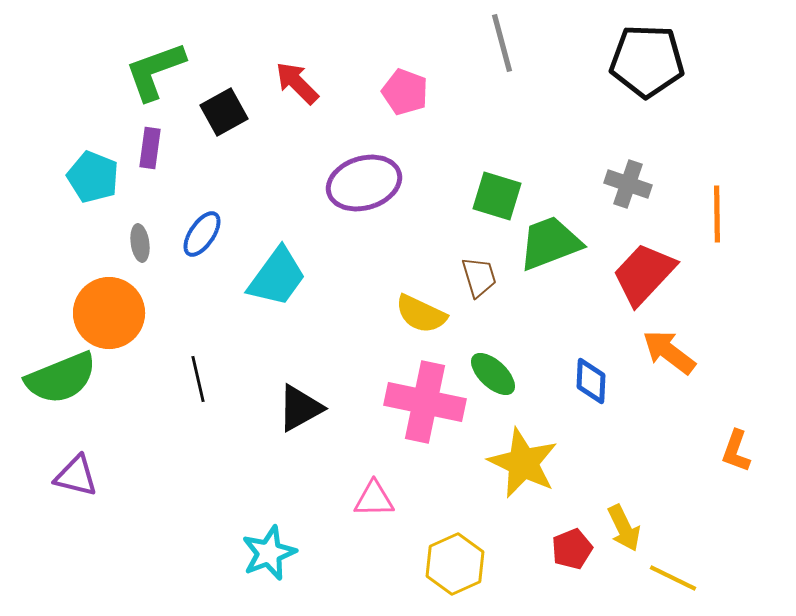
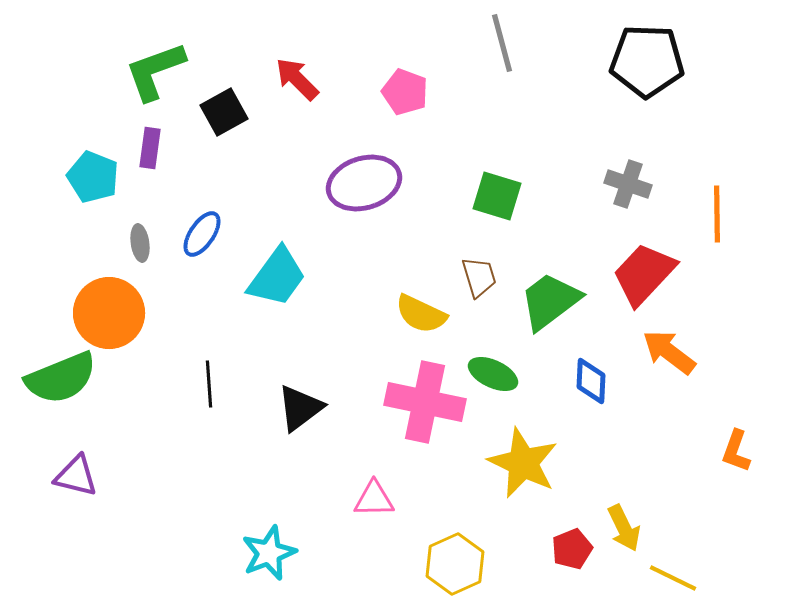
red arrow: moved 4 px up
green trapezoid: moved 58 px down; rotated 16 degrees counterclockwise
green ellipse: rotated 18 degrees counterclockwise
black line: moved 11 px right, 5 px down; rotated 9 degrees clockwise
black triangle: rotated 8 degrees counterclockwise
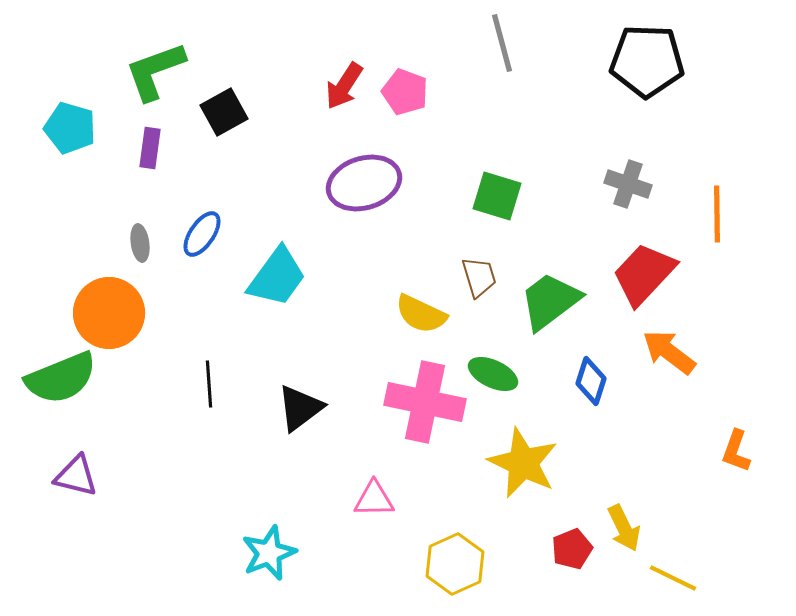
red arrow: moved 47 px right, 7 px down; rotated 102 degrees counterclockwise
cyan pentagon: moved 23 px left, 49 px up; rotated 6 degrees counterclockwise
blue diamond: rotated 15 degrees clockwise
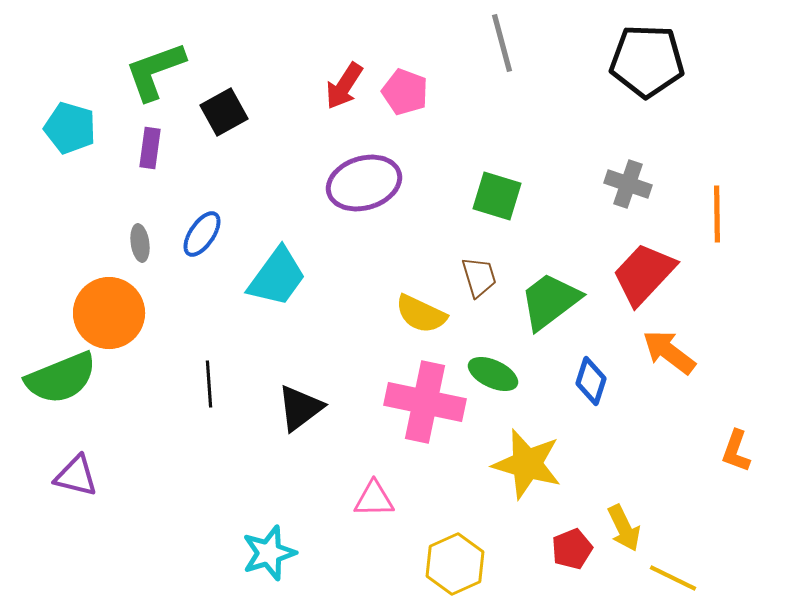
yellow star: moved 4 px right, 1 px down; rotated 10 degrees counterclockwise
cyan star: rotated 4 degrees clockwise
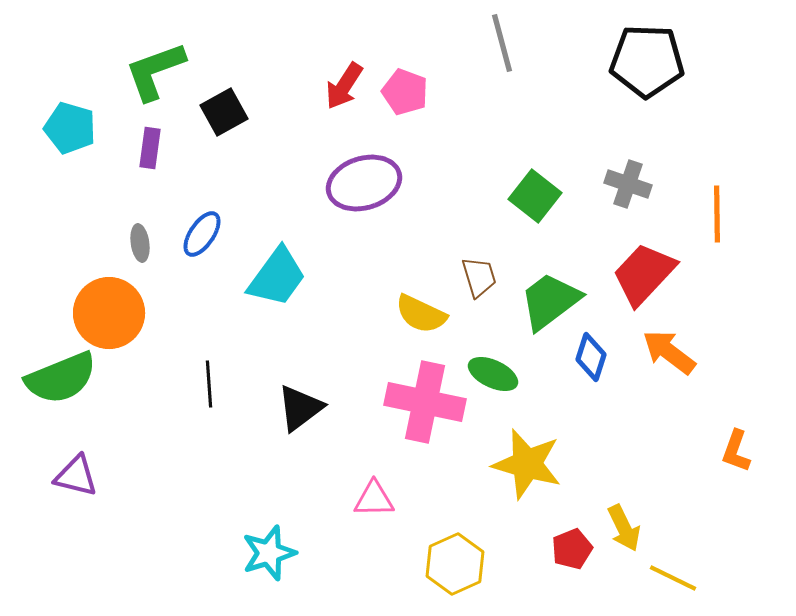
green square: moved 38 px right; rotated 21 degrees clockwise
blue diamond: moved 24 px up
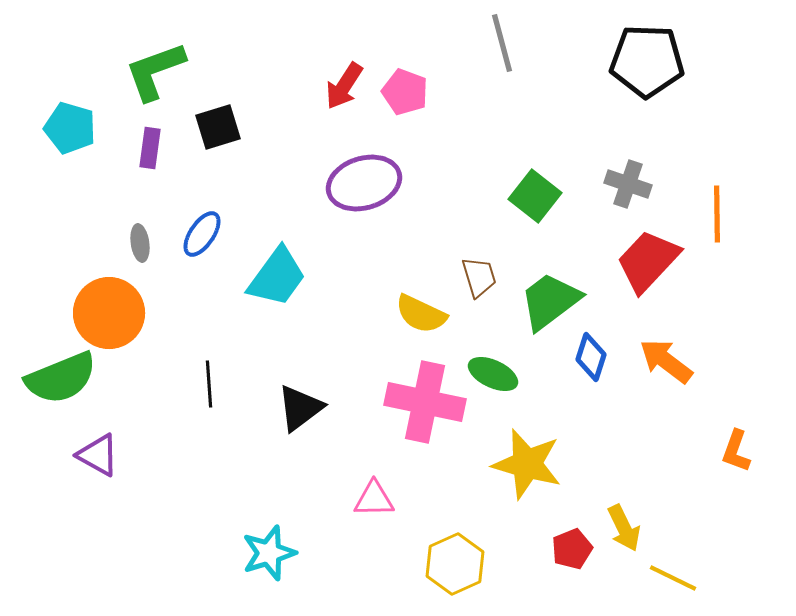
black square: moved 6 px left, 15 px down; rotated 12 degrees clockwise
red trapezoid: moved 4 px right, 13 px up
orange arrow: moved 3 px left, 9 px down
purple triangle: moved 22 px right, 21 px up; rotated 15 degrees clockwise
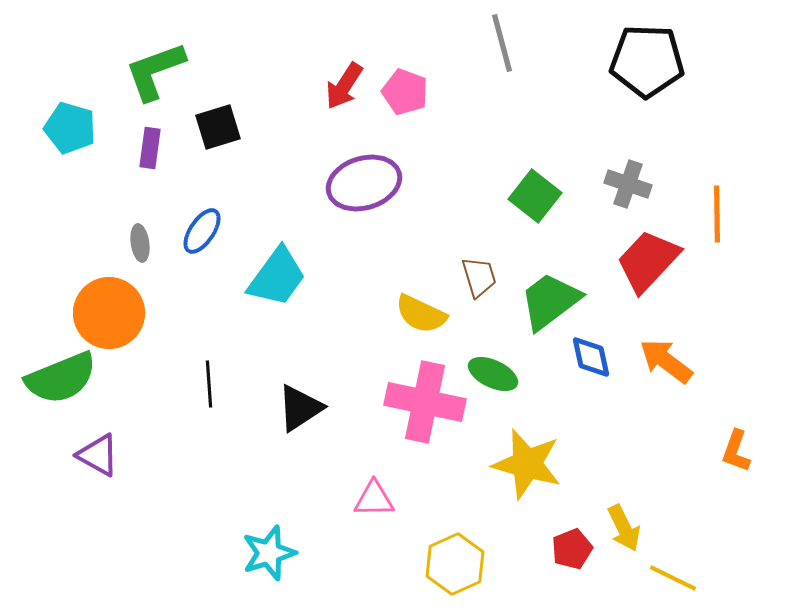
blue ellipse: moved 3 px up
blue diamond: rotated 30 degrees counterclockwise
black triangle: rotated 4 degrees clockwise
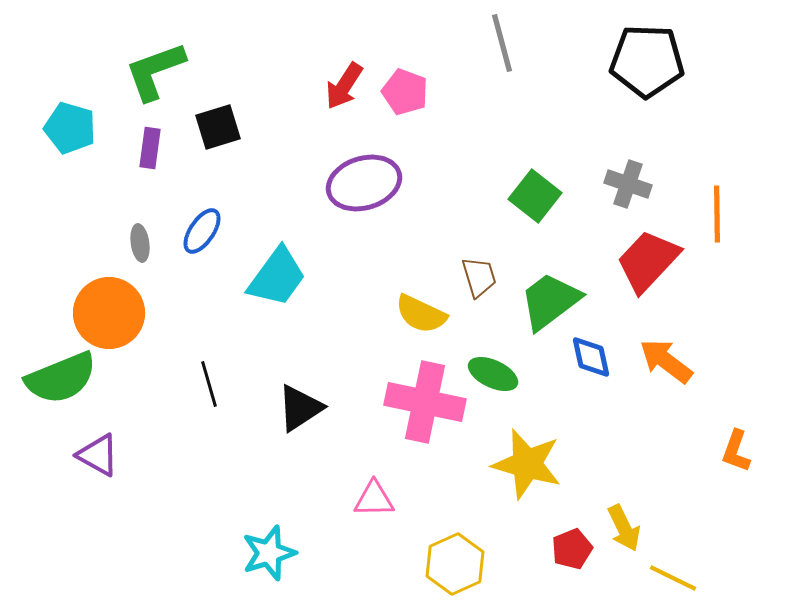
black line: rotated 12 degrees counterclockwise
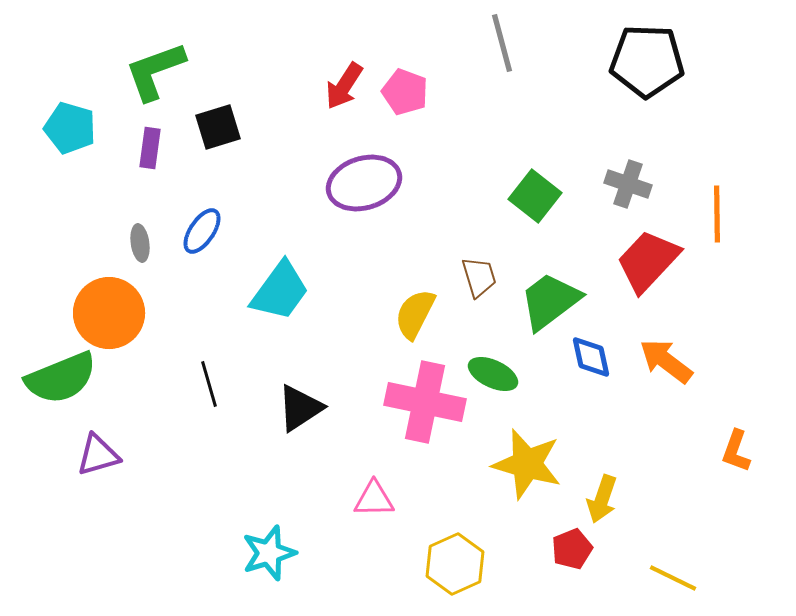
cyan trapezoid: moved 3 px right, 14 px down
yellow semicircle: moved 6 px left; rotated 92 degrees clockwise
purple triangle: rotated 45 degrees counterclockwise
yellow arrow: moved 22 px left, 29 px up; rotated 45 degrees clockwise
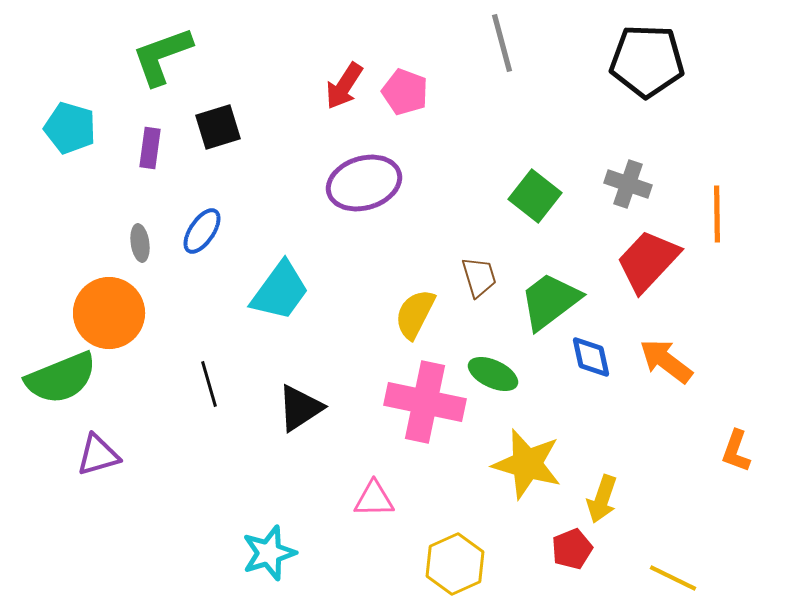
green L-shape: moved 7 px right, 15 px up
